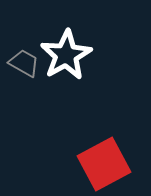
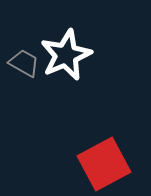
white star: rotated 6 degrees clockwise
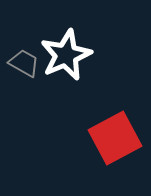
red square: moved 11 px right, 26 px up
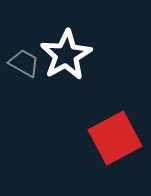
white star: rotated 6 degrees counterclockwise
